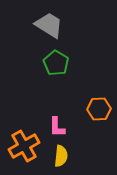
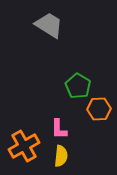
green pentagon: moved 22 px right, 23 px down
pink L-shape: moved 2 px right, 2 px down
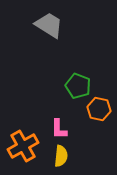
green pentagon: rotated 10 degrees counterclockwise
orange hexagon: rotated 15 degrees clockwise
orange cross: moved 1 px left
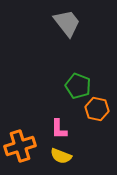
gray trapezoid: moved 18 px right, 2 px up; rotated 20 degrees clockwise
orange hexagon: moved 2 px left
orange cross: moved 3 px left; rotated 12 degrees clockwise
yellow semicircle: rotated 105 degrees clockwise
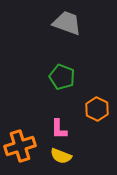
gray trapezoid: rotated 32 degrees counterclockwise
green pentagon: moved 16 px left, 9 px up
orange hexagon: rotated 15 degrees clockwise
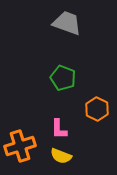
green pentagon: moved 1 px right, 1 px down
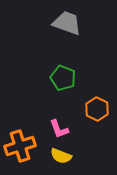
pink L-shape: rotated 20 degrees counterclockwise
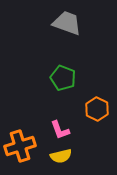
pink L-shape: moved 1 px right, 1 px down
yellow semicircle: rotated 35 degrees counterclockwise
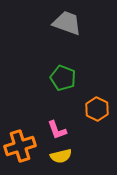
pink L-shape: moved 3 px left
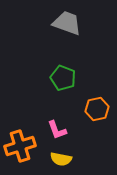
orange hexagon: rotated 20 degrees clockwise
yellow semicircle: moved 3 px down; rotated 25 degrees clockwise
